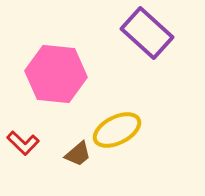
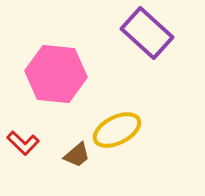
brown trapezoid: moved 1 px left, 1 px down
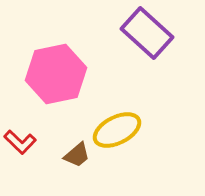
pink hexagon: rotated 18 degrees counterclockwise
red L-shape: moved 3 px left, 1 px up
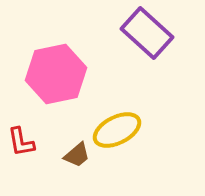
red L-shape: moved 1 px right; rotated 36 degrees clockwise
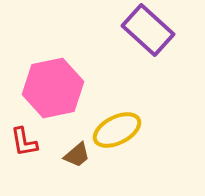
purple rectangle: moved 1 px right, 3 px up
pink hexagon: moved 3 px left, 14 px down
red L-shape: moved 3 px right
